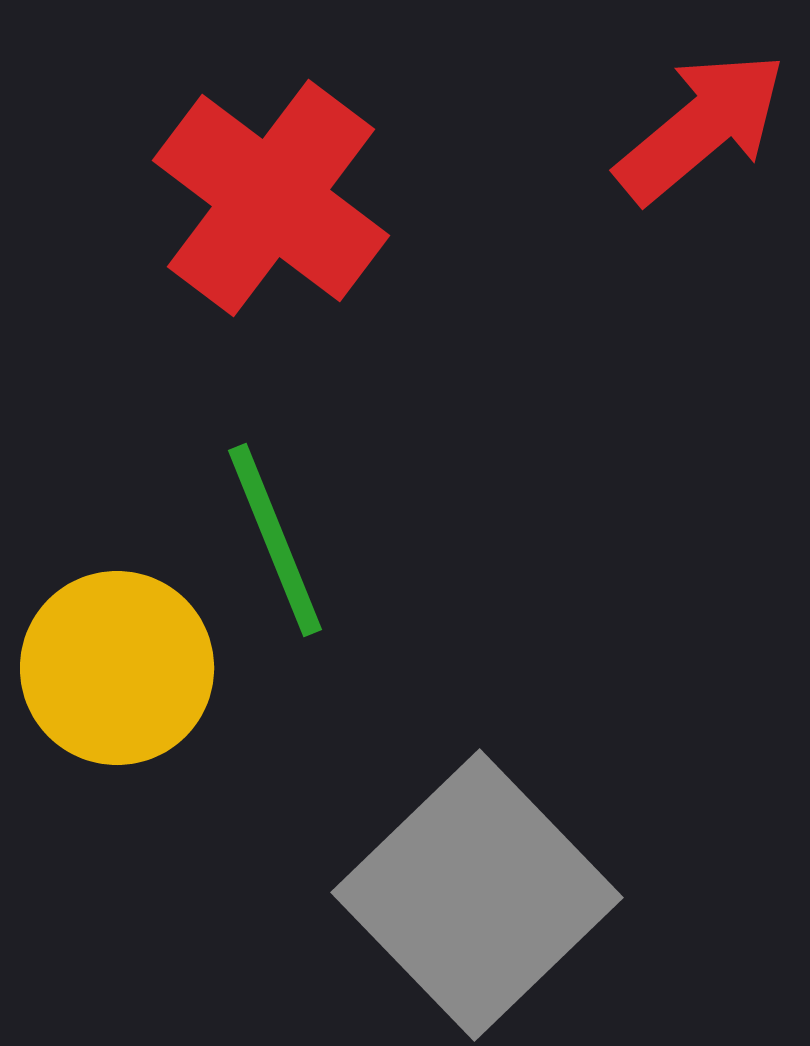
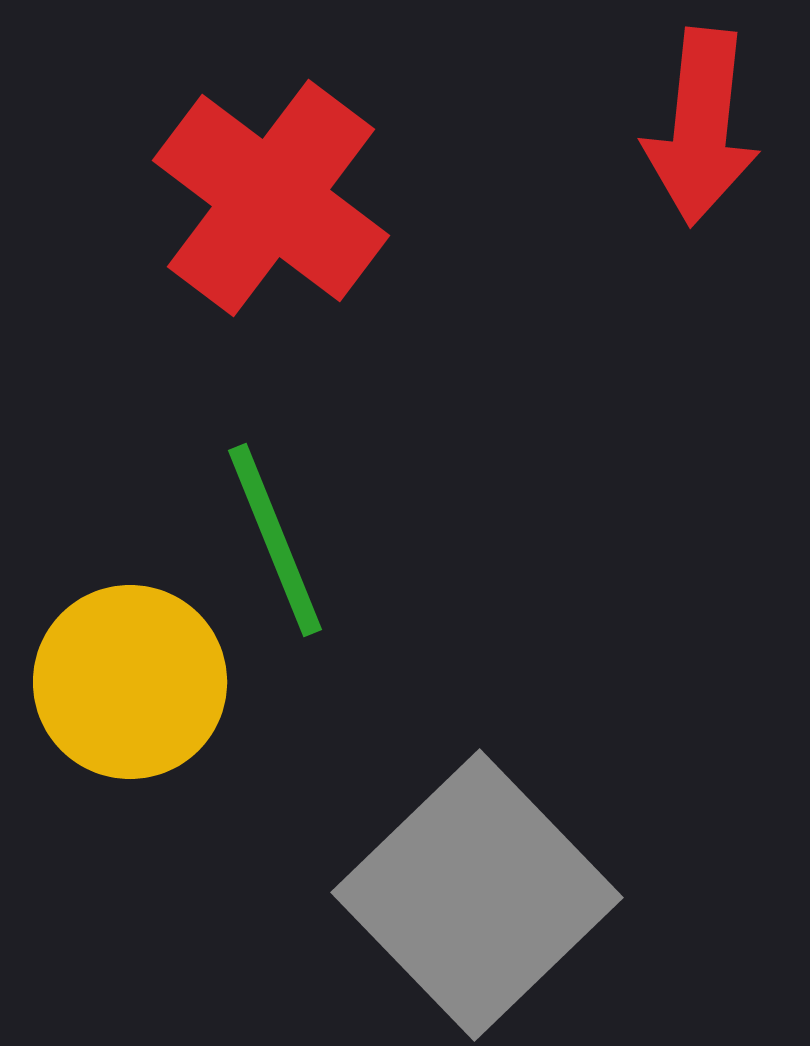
red arrow: rotated 136 degrees clockwise
yellow circle: moved 13 px right, 14 px down
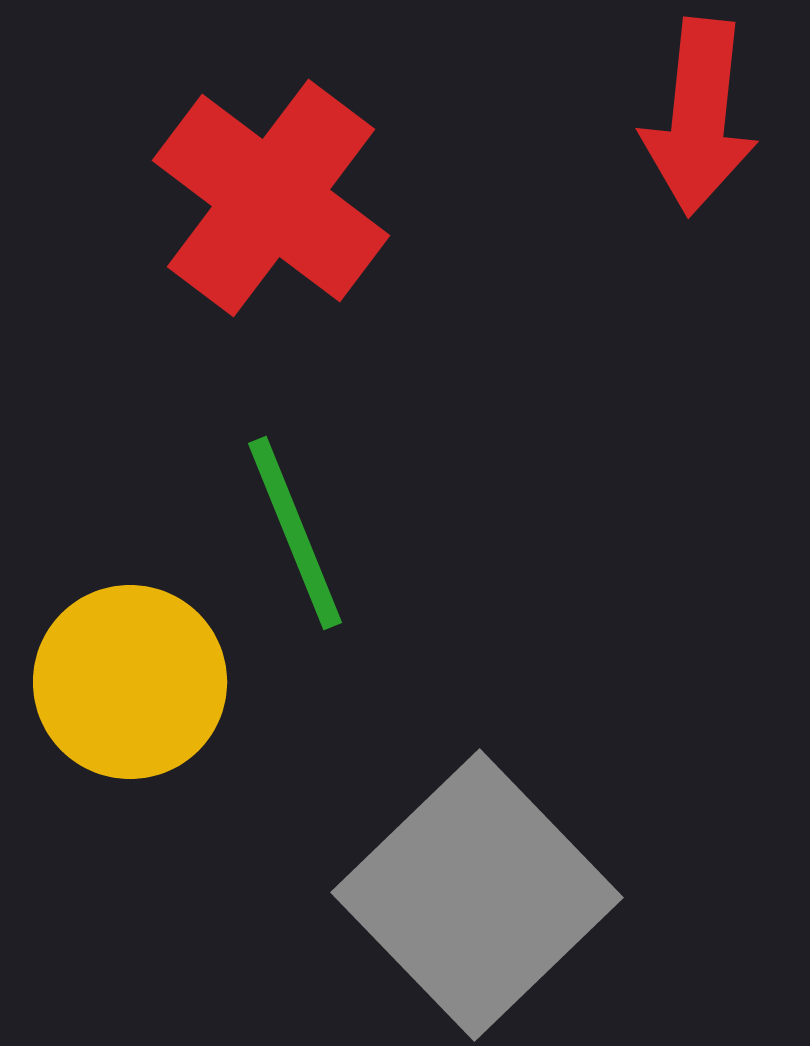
red arrow: moved 2 px left, 10 px up
green line: moved 20 px right, 7 px up
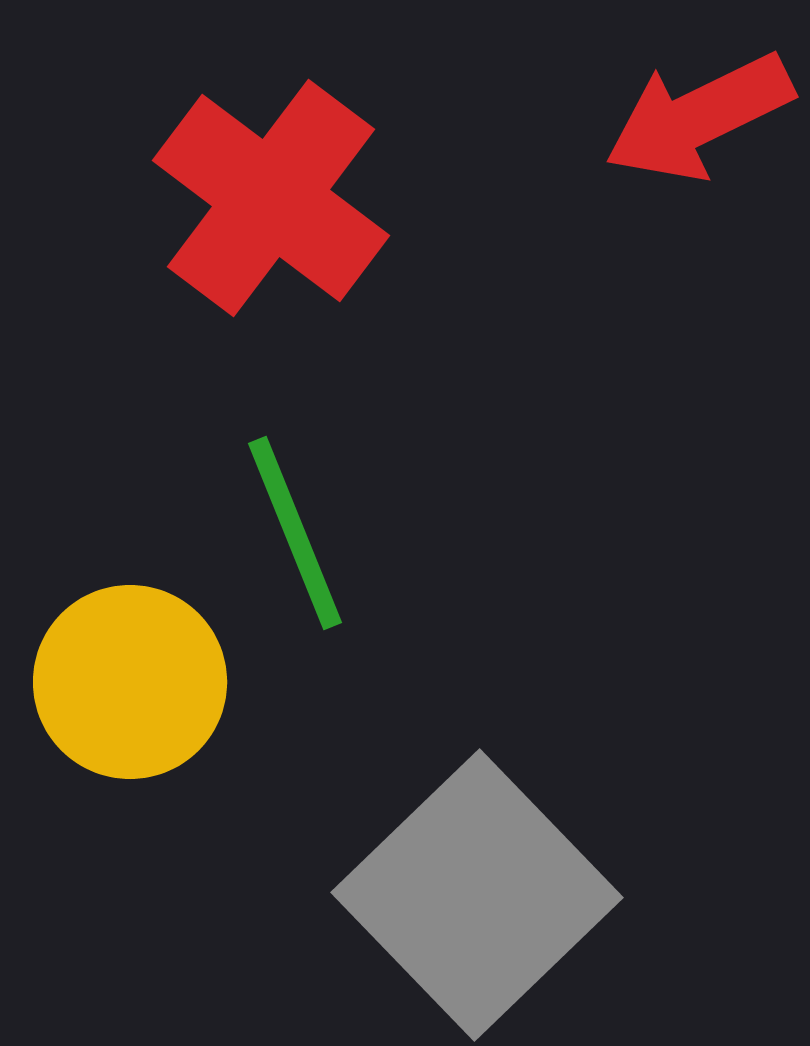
red arrow: rotated 58 degrees clockwise
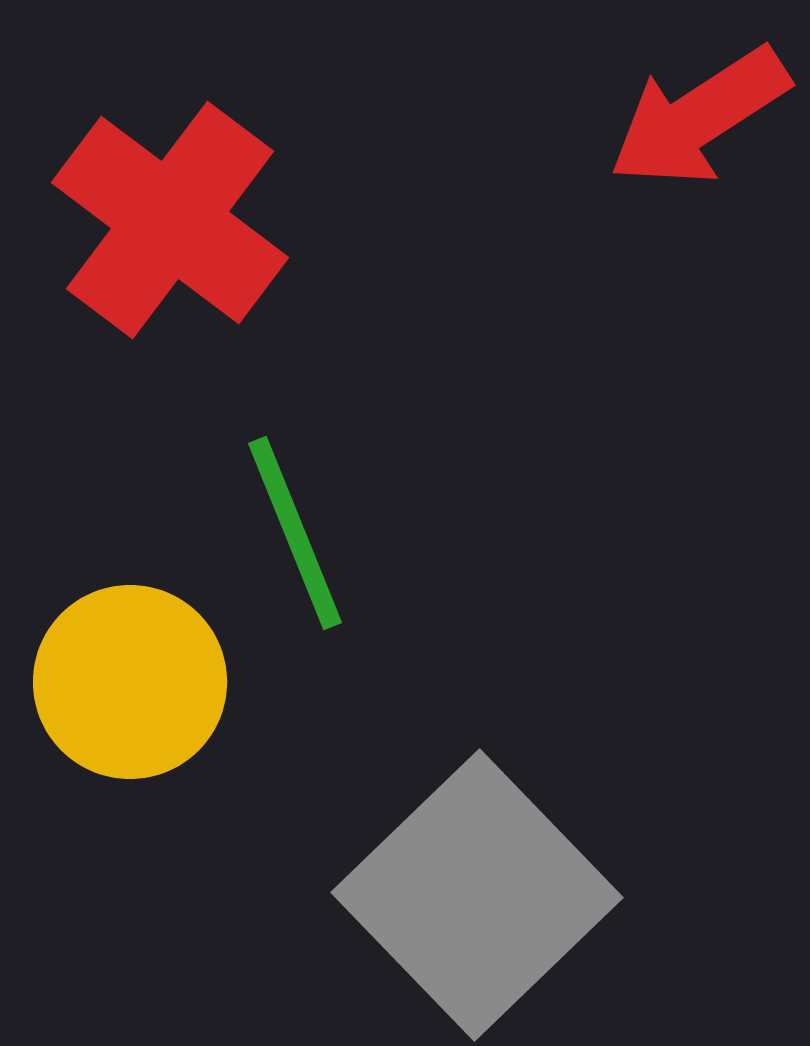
red arrow: rotated 7 degrees counterclockwise
red cross: moved 101 px left, 22 px down
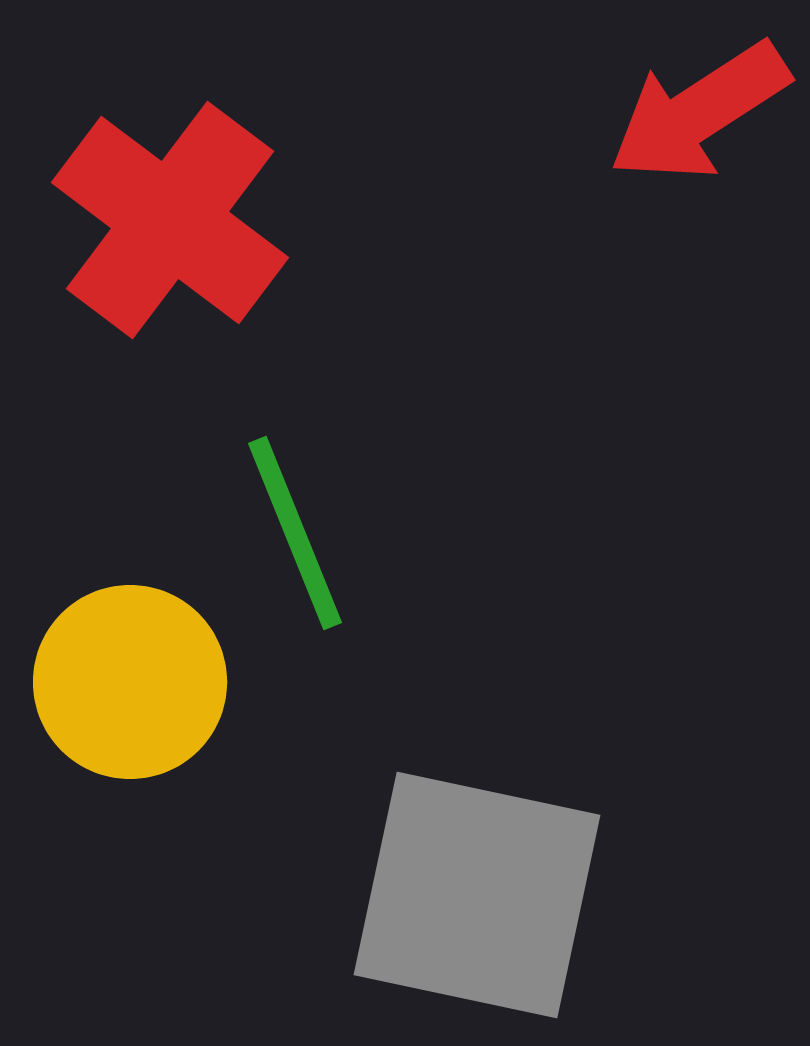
red arrow: moved 5 px up
gray square: rotated 34 degrees counterclockwise
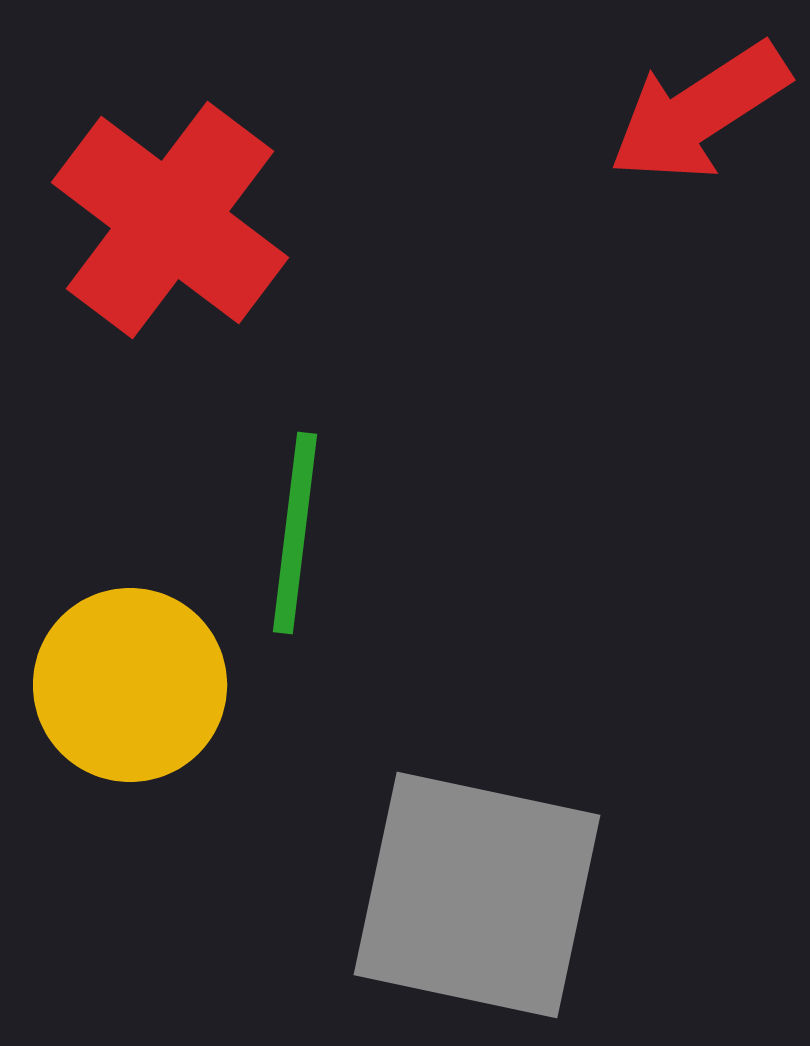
green line: rotated 29 degrees clockwise
yellow circle: moved 3 px down
